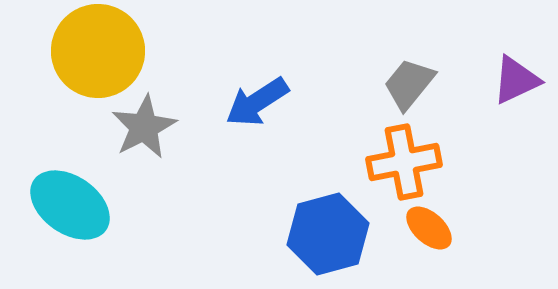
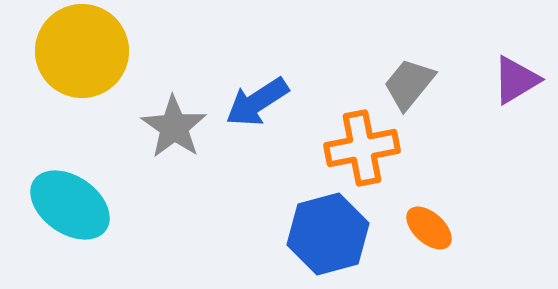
yellow circle: moved 16 px left
purple triangle: rotated 6 degrees counterclockwise
gray star: moved 30 px right; rotated 10 degrees counterclockwise
orange cross: moved 42 px left, 14 px up
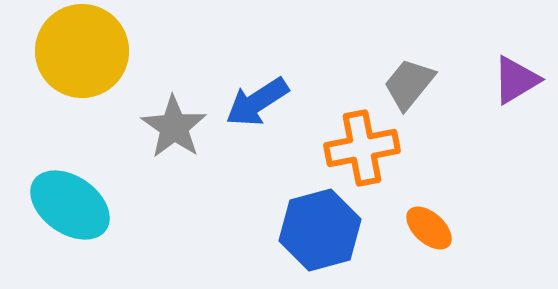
blue hexagon: moved 8 px left, 4 px up
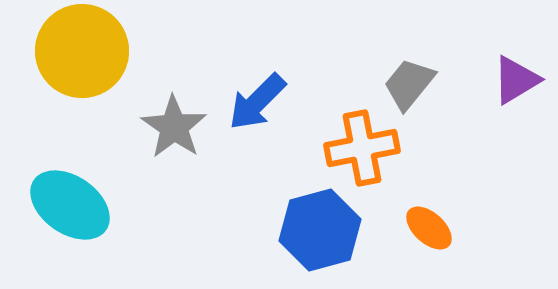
blue arrow: rotated 12 degrees counterclockwise
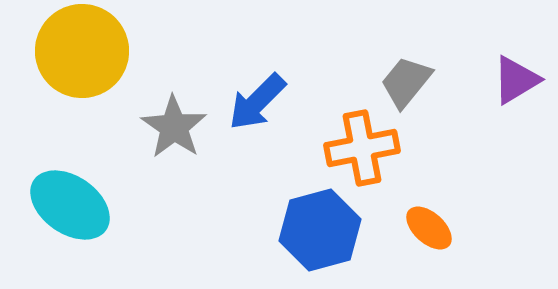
gray trapezoid: moved 3 px left, 2 px up
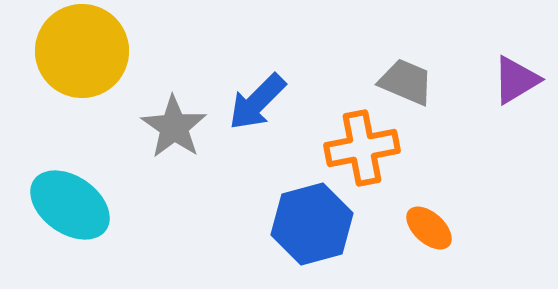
gray trapezoid: rotated 74 degrees clockwise
blue hexagon: moved 8 px left, 6 px up
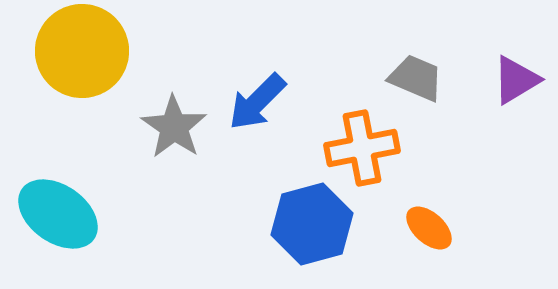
gray trapezoid: moved 10 px right, 4 px up
cyan ellipse: moved 12 px left, 9 px down
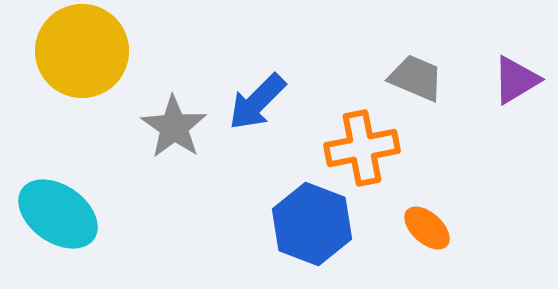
blue hexagon: rotated 24 degrees counterclockwise
orange ellipse: moved 2 px left
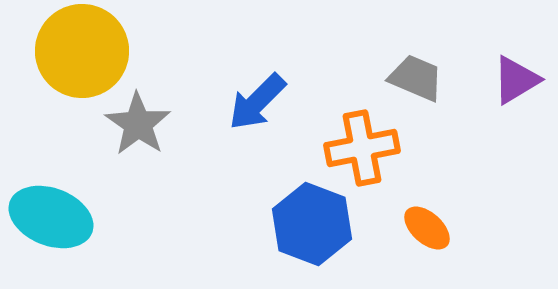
gray star: moved 36 px left, 3 px up
cyan ellipse: moved 7 px left, 3 px down; rotated 14 degrees counterclockwise
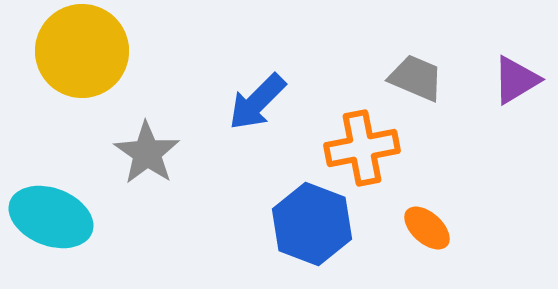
gray star: moved 9 px right, 29 px down
